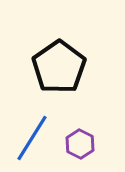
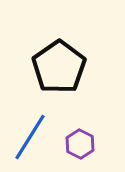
blue line: moved 2 px left, 1 px up
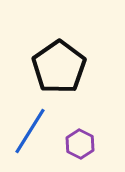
blue line: moved 6 px up
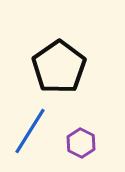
purple hexagon: moved 1 px right, 1 px up
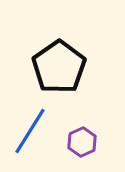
purple hexagon: moved 1 px right, 1 px up; rotated 8 degrees clockwise
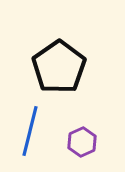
blue line: rotated 18 degrees counterclockwise
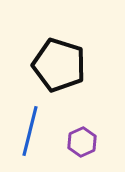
black pentagon: moved 2 px up; rotated 20 degrees counterclockwise
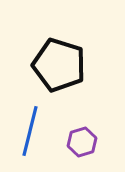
purple hexagon: rotated 8 degrees clockwise
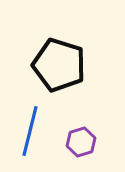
purple hexagon: moved 1 px left
